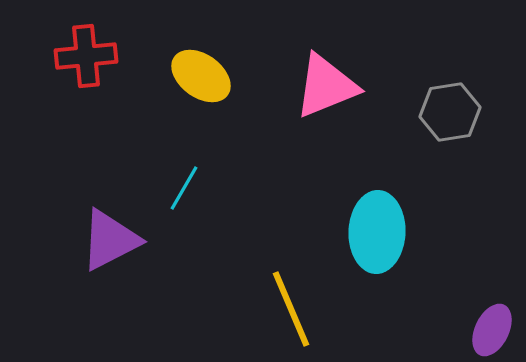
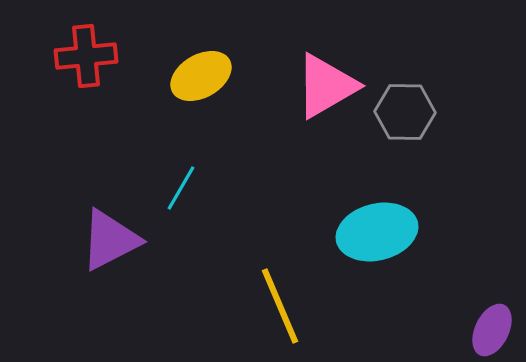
yellow ellipse: rotated 66 degrees counterclockwise
pink triangle: rotated 8 degrees counterclockwise
gray hexagon: moved 45 px left; rotated 10 degrees clockwise
cyan line: moved 3 px left
cyan ellipse: rotated 74 degrees clockwise
yellow line: moved 11 px left, 3 px up
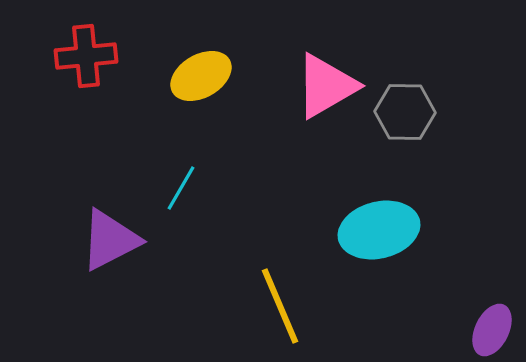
cyan ellipse: moved 2 px right, 2 px up
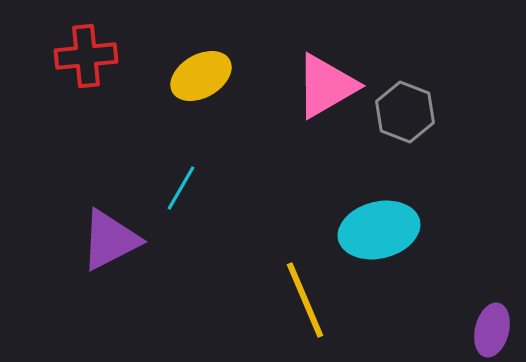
gray hexagon: rotated 20 degrees clockwise
yellow line: moved 25 px right, 6 px up
purple ellipse: rotated 12 degrees counterclockwise
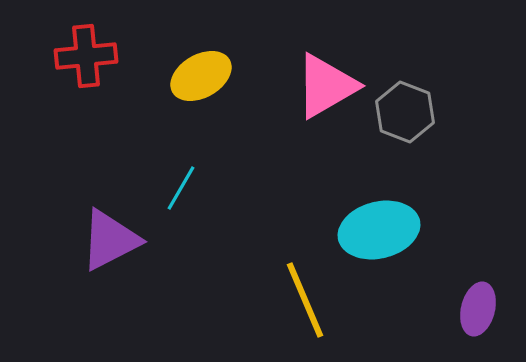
purple ellipse: moved 14 px left, 21 px up
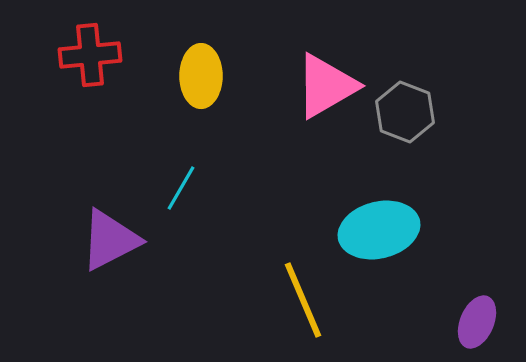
red cross: moved 4 px right, 1 px up
yellow ellipse: rotated 60 degrees counterclockwise
yellow line: moved 2 px left
purple ellipse: moved 1 px left, 13 px down; rotated 9 degrees clockwise
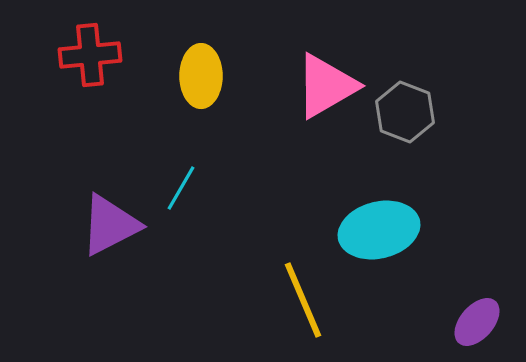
purple triangle: moved 15 px up
purple ellipse: rotated 18 degrees clockwise
